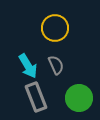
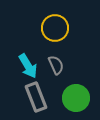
green circle: moved 3 px left
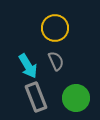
gray semicircle: moved 4 px up
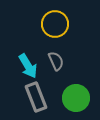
yellow circle: moved 4 px up
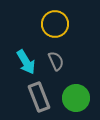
cyan arrow: moved 2 px left, 4 px up
gray rectangle: moved 3 px right
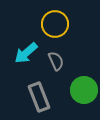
cyan arrow: moved 9 px up; rotated 80 degrees clockwise
green circle: moved 8 px right, 8 px up
